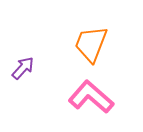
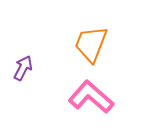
purple arrow: rotated 15 degrees counterclockwise
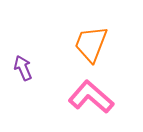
purple arrow: rotated 50 degrees counterclockwise
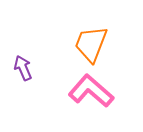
pink L-shape: moved 6 px up
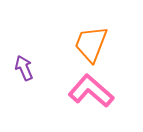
purple arrow: moved 1 px right
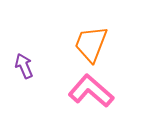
purple arrow: moved 2 px up
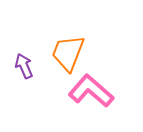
orange trapezoid: moved 23 px left, 9 px down
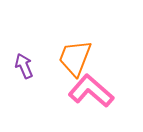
orange trapezoid: moved 7 px right, 5 px down
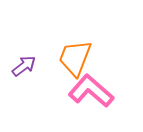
purple arrow: rotated 75 degrees clockwise
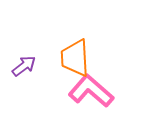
orange trapezoid: rotated 24 degrees counterclockwise
